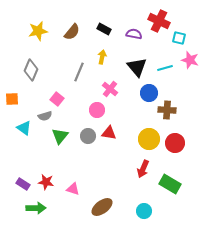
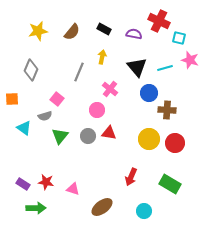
red arrow: moved 12 px left, 8 px down
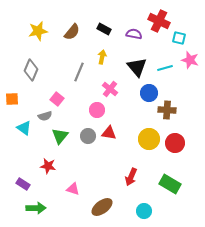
red star: moved 2 px right, 16 px up
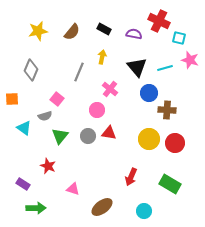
red star: rotated 14 degrees clockwise
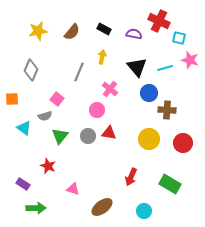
red circle: moved 8 px right
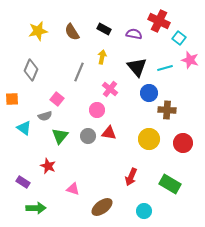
brown semicircle: rotated 108 degrees clockwise
cyan square: rotated 24 degrees clockwise
purple rectangle: moved 2 px up
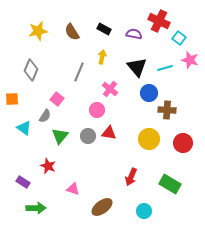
gray semicircle: rotated 40 degrees counterclockwise
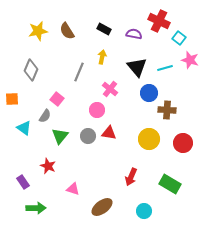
brown semicircle: moved 5 px left, 1 px up
purple rectangle: rotated 24 degrees clockwise
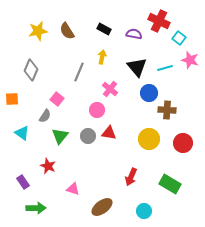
cyan triangle: moved 2 px left, 5 px down
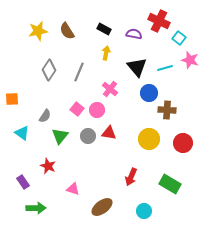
yellow arrow: moved 4 px right, 4 px up
gray diamond: moved 18 px right; rotated 10 degrees clockwise
pink square: moved 20 px right, 10 px down
